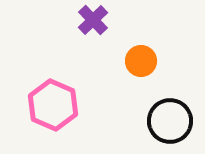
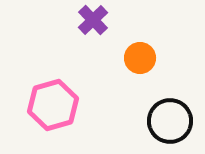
orange circle: moved 1 px left, 3 px up
pink hexagon: rotated 21 degrees clockwise
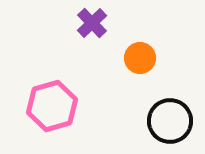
purple cross: moved 1 px left, 3 px down
pink hexagon: moved 1 px left, 1 px down
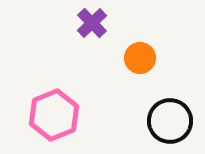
pink hexagon: moved 2 px right, 9 px down; rotated 6 degrees counterclockwise
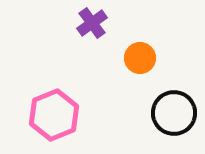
purple cross: rotated 8 degrees clockwise
black circle: moved 4 px right, 8 px up
